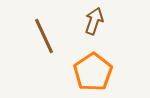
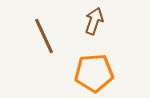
orange pentagon: moved 1 px right, 1 px down; rotated 30 degrees clockwise
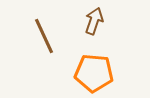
orange pentagon: rotated 9 degrees clockwise
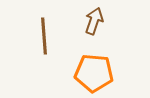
brown line: rotated 21 degrees clockwise
